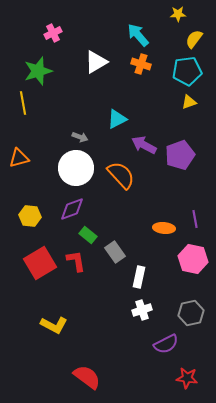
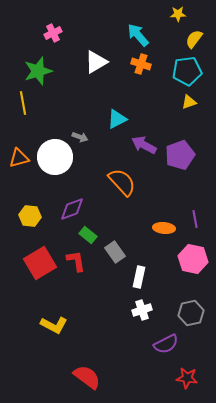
white circle: moved 21 px left, 11 px up
orange semicircle: moved 1 px right, 7 px down
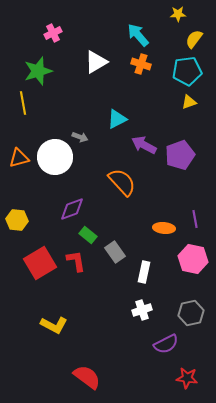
yellow hexagon: moved 13 px left, 4 px down
white rectangle: moved 5 px right, 5 px up
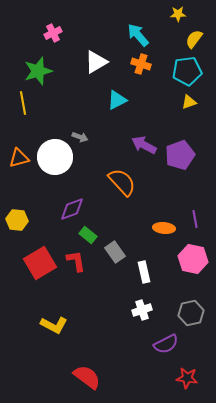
cyan triangle: moved 19 px up
white rectangle: rotated 25 degrees counterclockwise
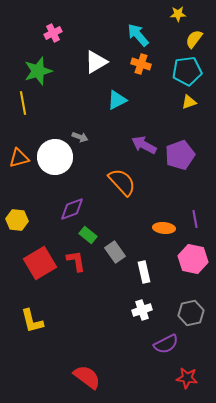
yellow L-shape: moved 22 px left, 4 px up; rotated 48 degrees clockwise
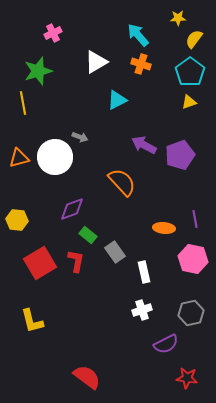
yellow star: moved 4 px down
cyan pentagon: moved 3 px right, 1 px down; rotated 28 degrees counterclockwise
red L-shape: rotated 20 degrees clockwise
